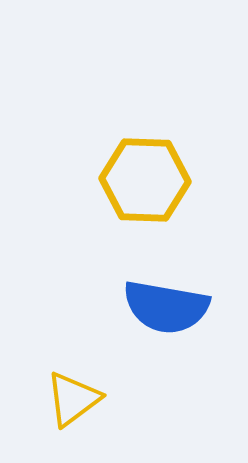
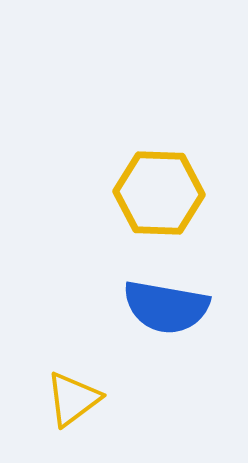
yellow hexagon: moved 14 px right, 13 px down
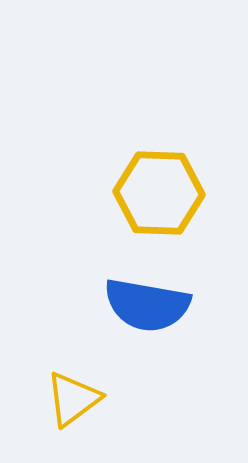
blue semicircle: moved 19 px left, 2 px up
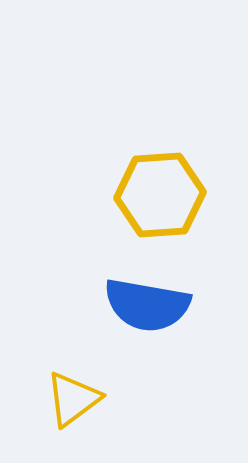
yellow hexagon: moved 1 px right, 2 px down; rotated 6 degrees counterclockwise
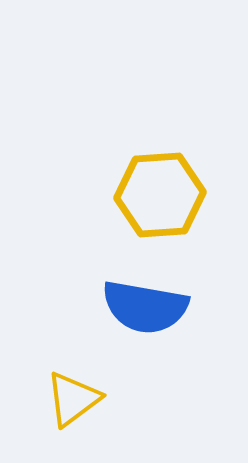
blue semicircle: moved 2 px left, 2 px down
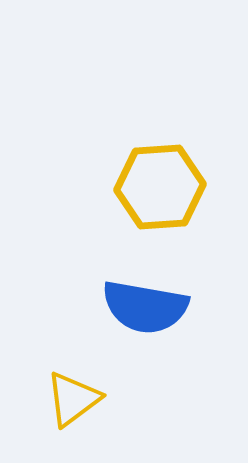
yellow hexagon: moved 8 px up
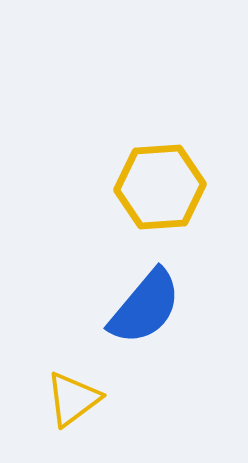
blue semicircle: rotated 60 degrees counterclockwise
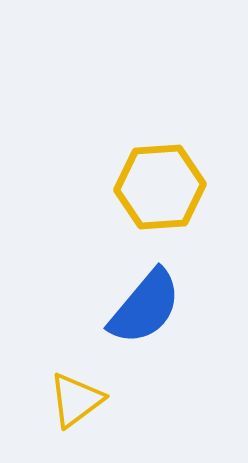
yellow triangle: moved 3 px right, 1 px down
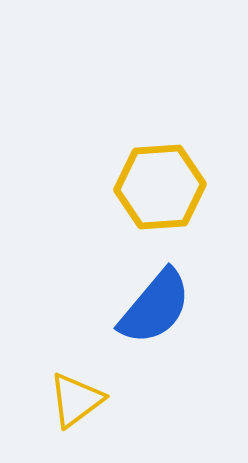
blue semicircle: moved 10 px right
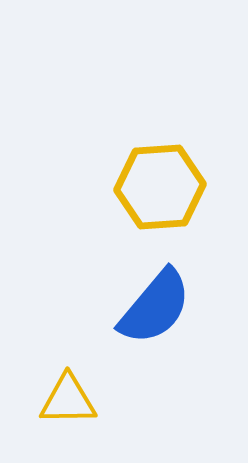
yellow triangle: moved 8 px left; rotated 36 degrees clockwise
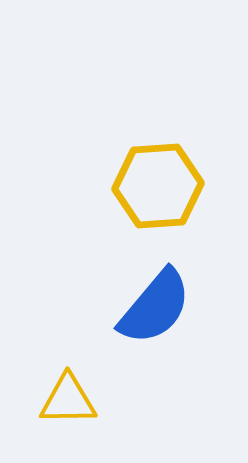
yellow hexagon: moved 2 px left, 1 px up
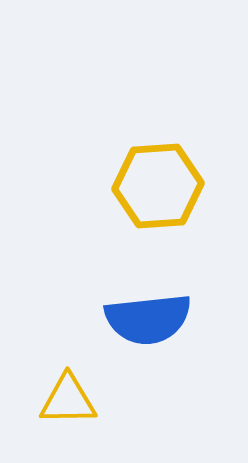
blue semicircle: moved 7 px left, 12 px down; rotated 44 degrees clockwise
